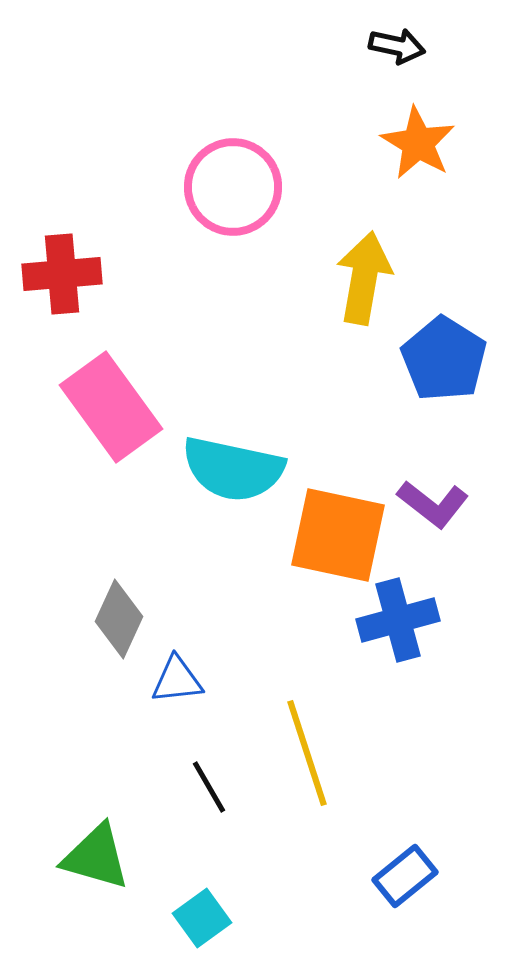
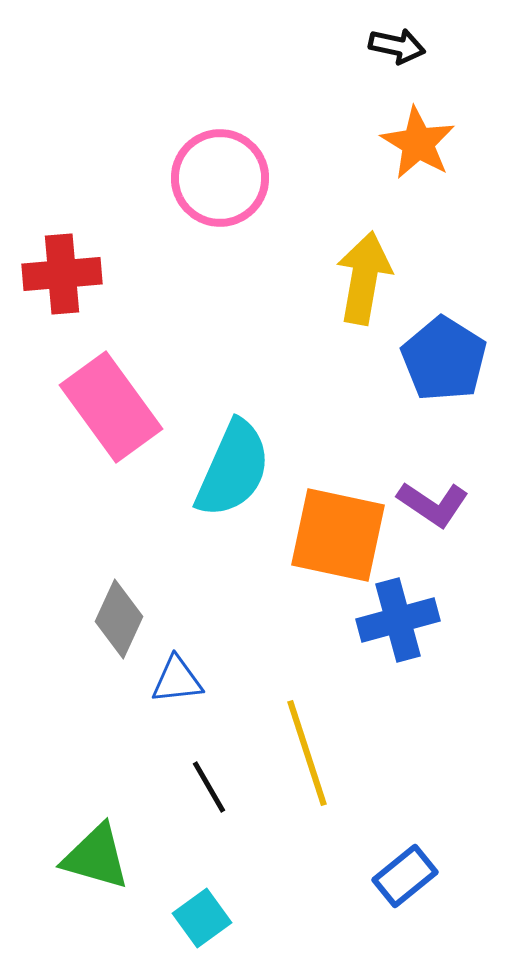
pink circle: moved 13 px left, 9 px up
cyan semicircle: rotated 78 degrees counterclockwise
purple L-shape: rotated 4 degrees counterclockwise
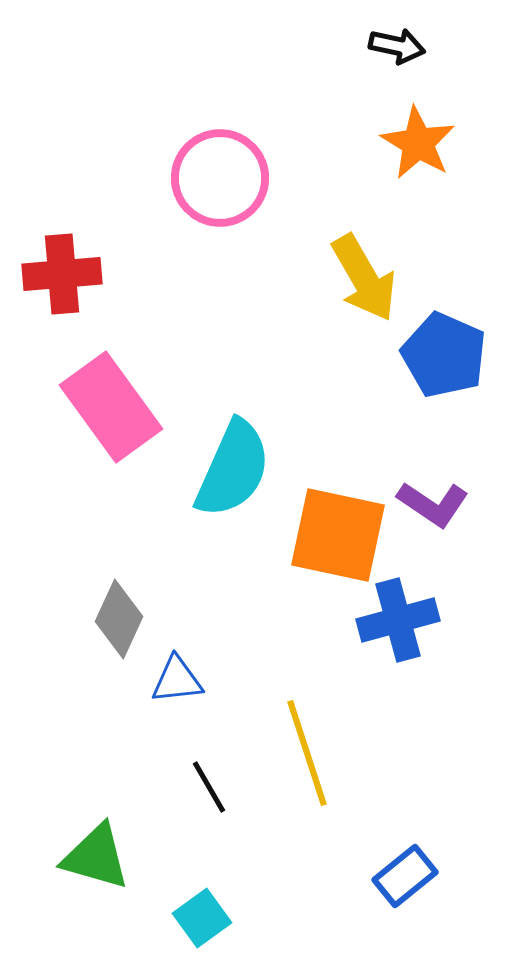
yellow arrow: rotated 140 degrees clockwise
blue pentagon: moved 4 px up; rotated 8 degrees counterclockwise
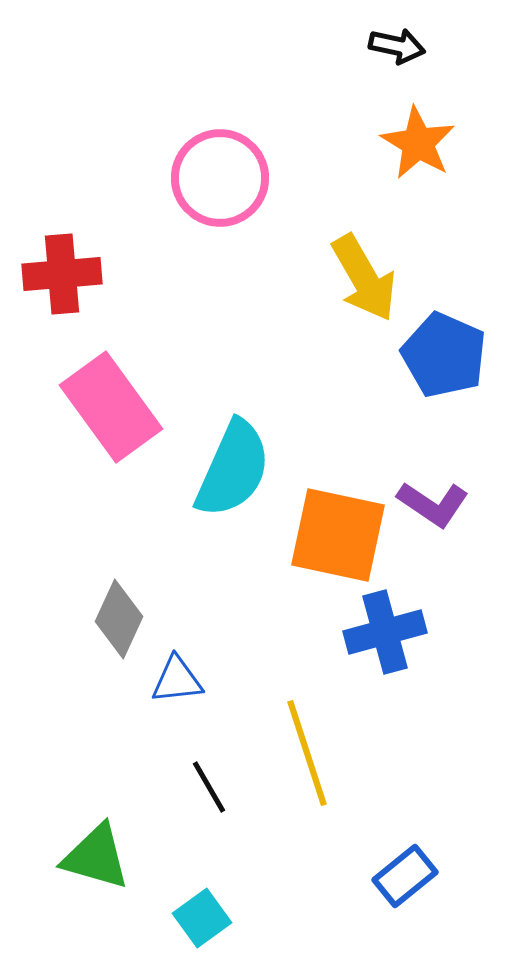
blue cross: moved 13 px left, 12 px down
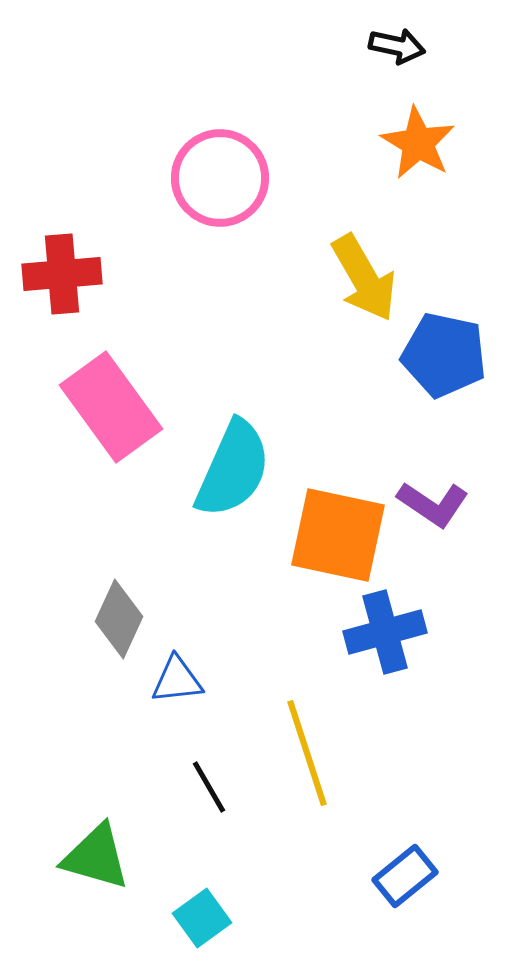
blue pentagon: rotated 12 degrees counterclockwise
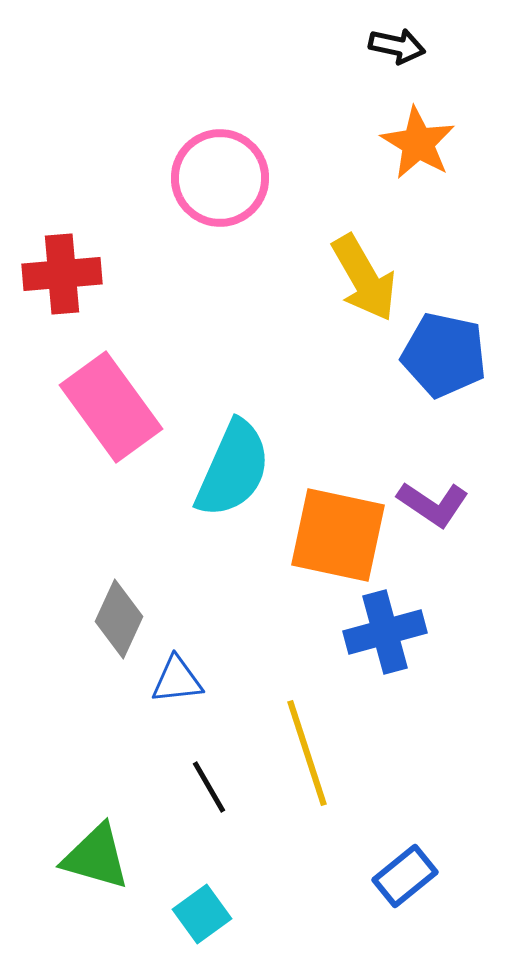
cyan square: moved 4 px up
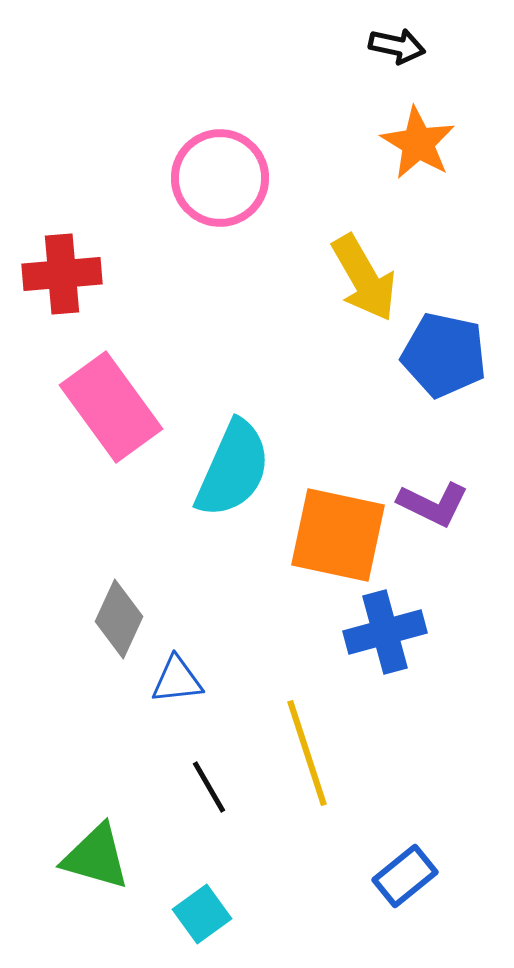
purple L-shape: rotated 8 degrees counterclockwise
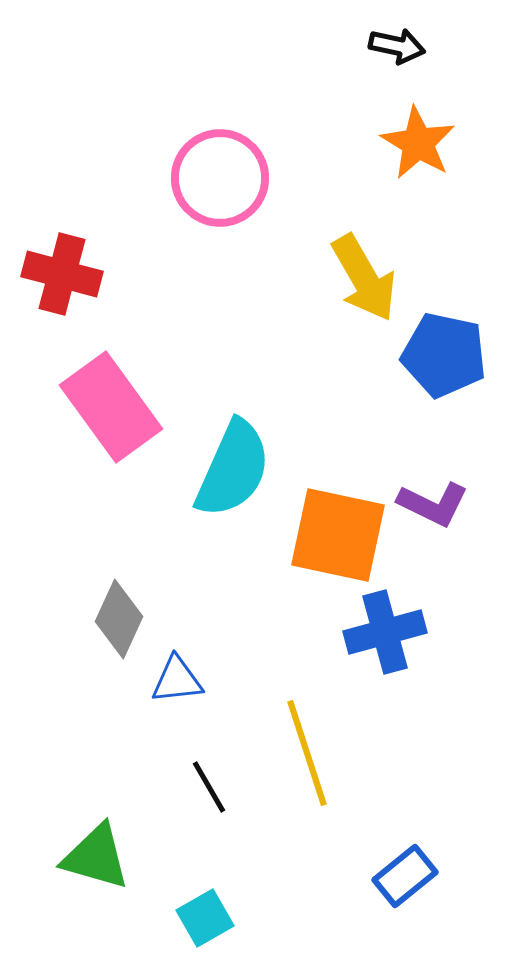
red cross: rotated 20 degrees clockwise
cyan square: moved 3 px right, 4 px down; rotated 6 degrees clockwise
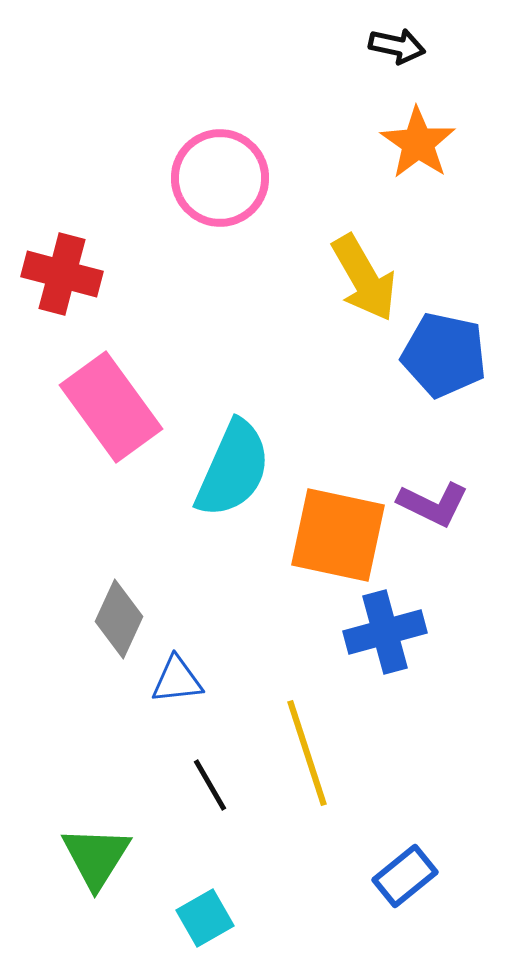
orange star: rotated 4 degrees clockwise
black line: moved 1 px right, 2 px up
green triangle: rotated 46 degrees clockwise
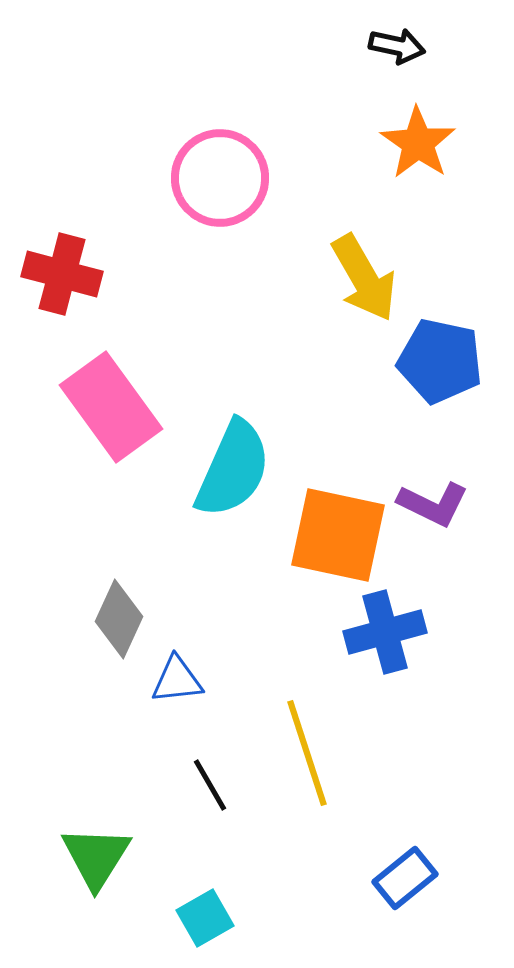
blue pentagon: moved 4 px left, 6 px down
blue rectangle: moved 2 px down
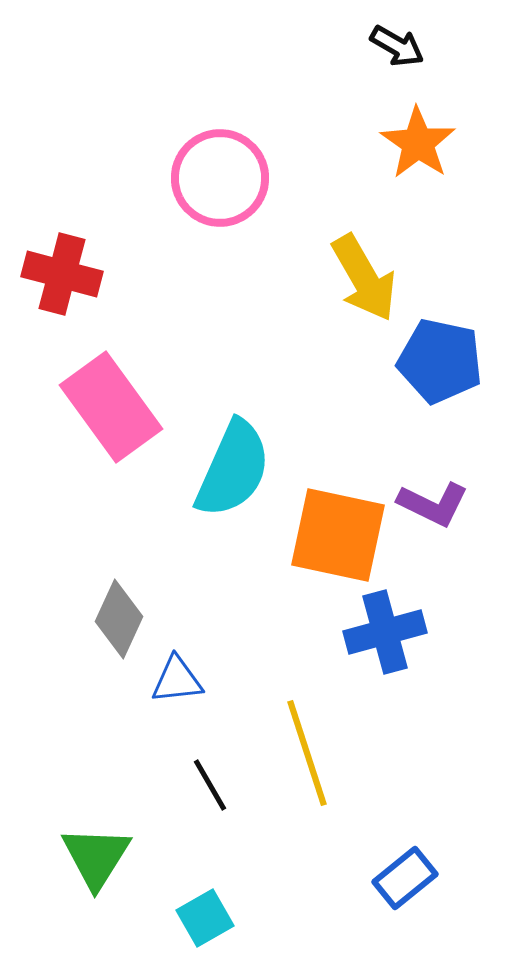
black arrow: rotated 18 degrees clockwise
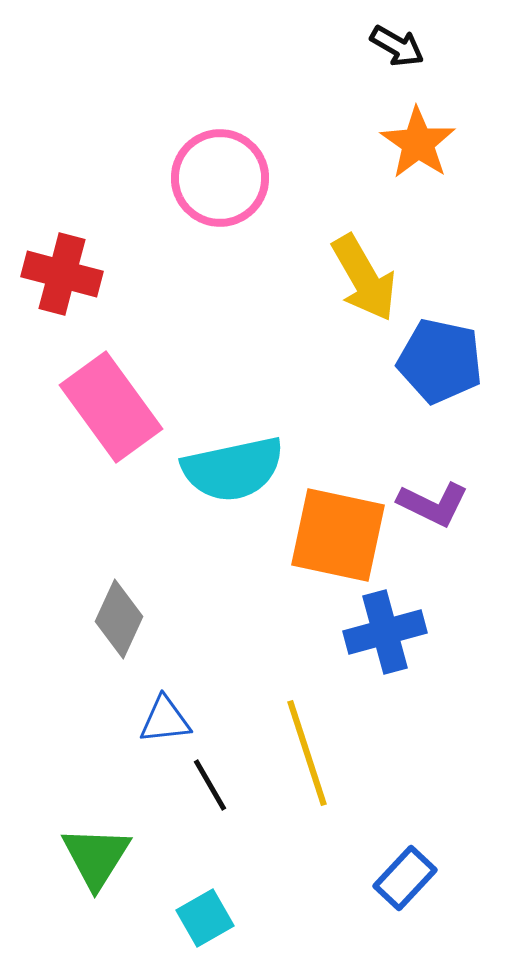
cyan semicircle: rotated 54 degrees clockwise
blue triangle: moved 12 px left, 40 px down
blue rectangle: rotated 8 degrees counterclockwise
